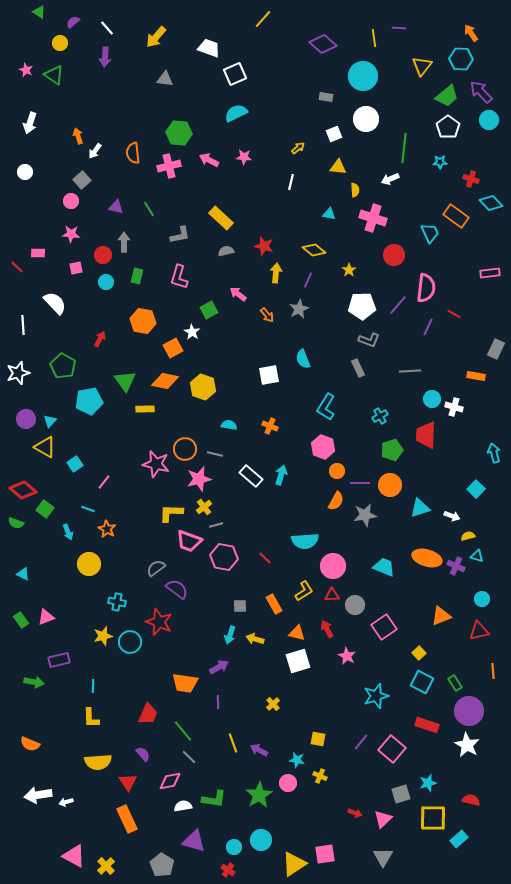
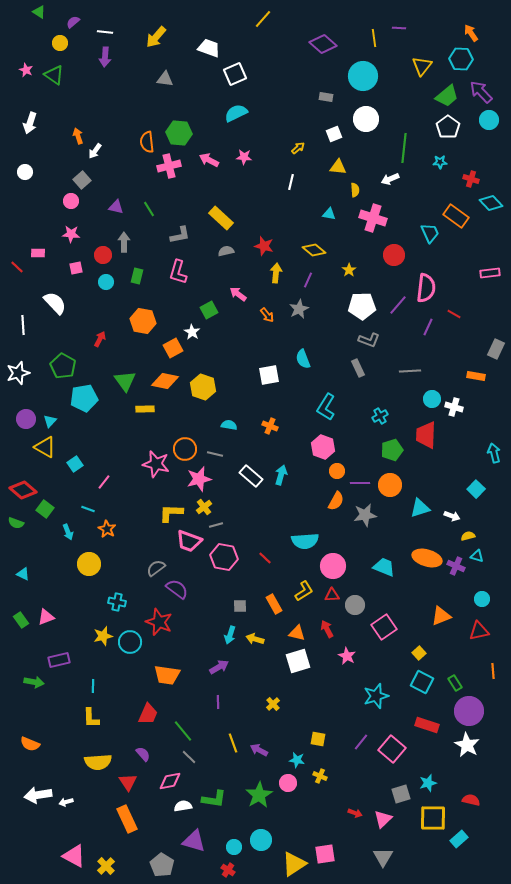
white line at (107, 28): moved 2 px left, 4 px down; rotated 42 degrees counterclockwise
orange semicircle at (133, 153): moved 14 px right, 11 px up
pink L-shape at (179, 277): moved 1 px left, 5 px up
cyan pentagon at (89, 401): moved 5 px left, 3 px up
orange trapezoid at (185, 683): moved 18 px left, 8 px up
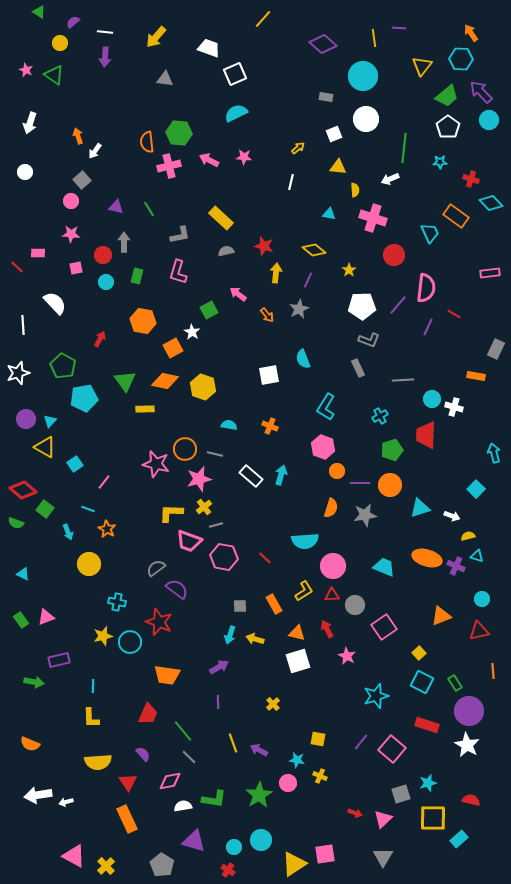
gray line at (410, 371): moved 7 px left, 9 px down
orange semicircle at (336, 501): moved 5 px left, 7 px down; rotated 12 degrees counterclockwise
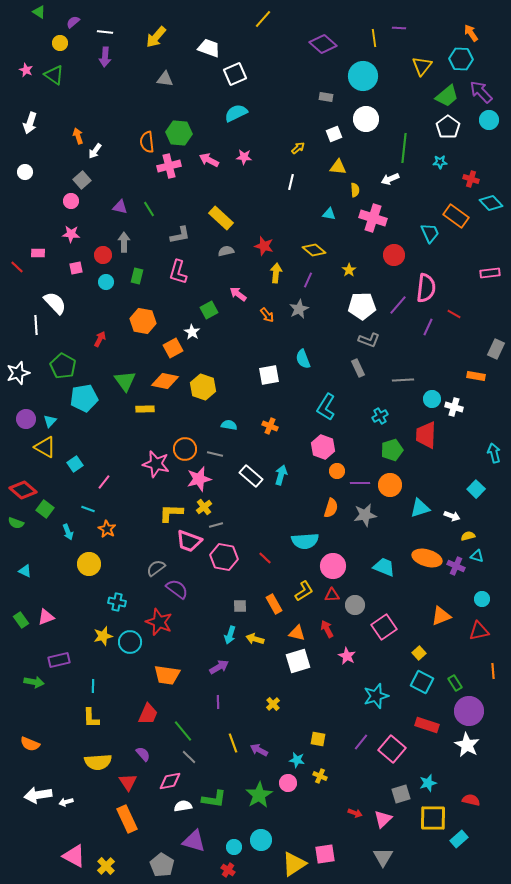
purple triangle at (116, 207): moved 4 px right
white line at (23, 325): moved 13 px right
cyan triangle at (23, 574): moved 2 px right, 3 px up
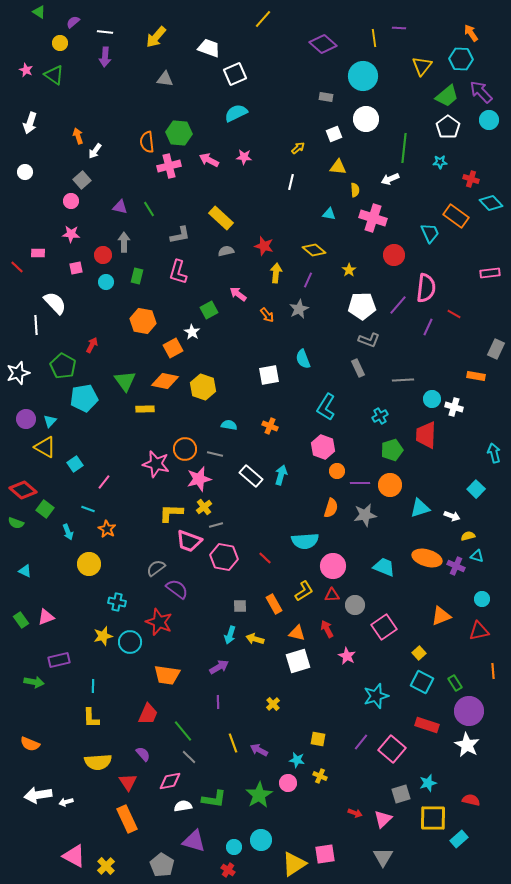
red arrow at (100, 339): moved 8 px left, 6 px down
